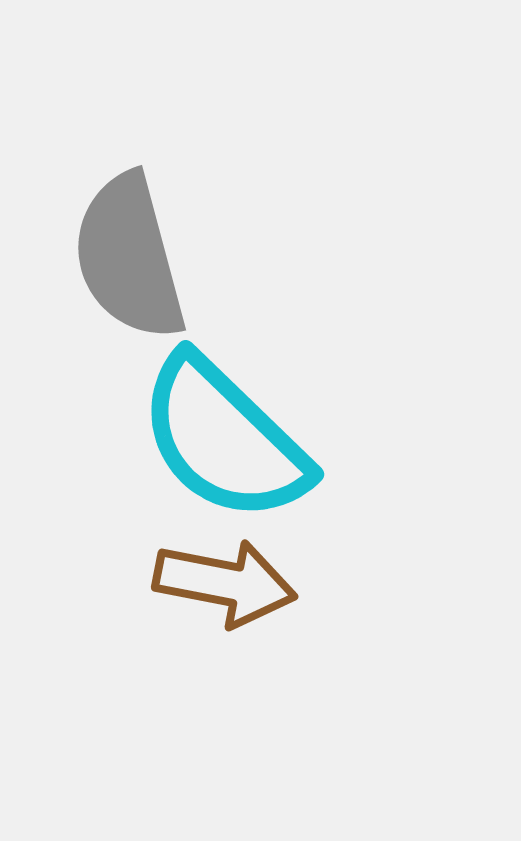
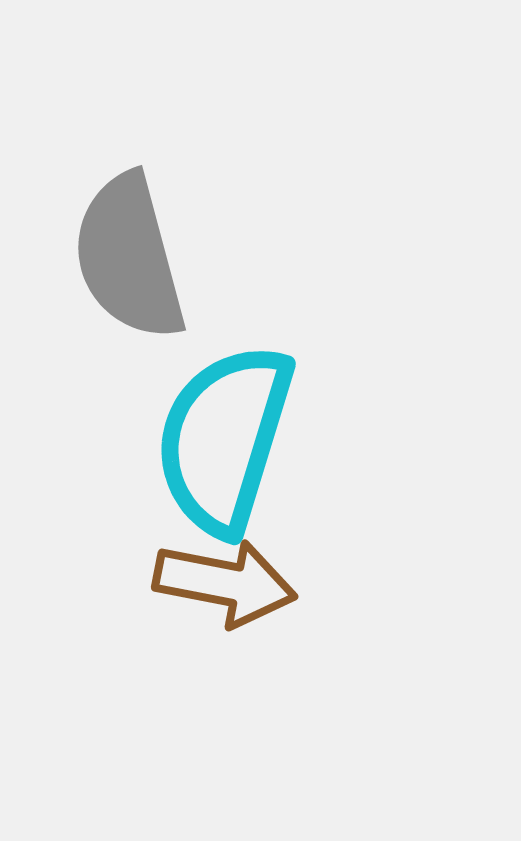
cyan semicircle: rotated 63 degrees clockwise
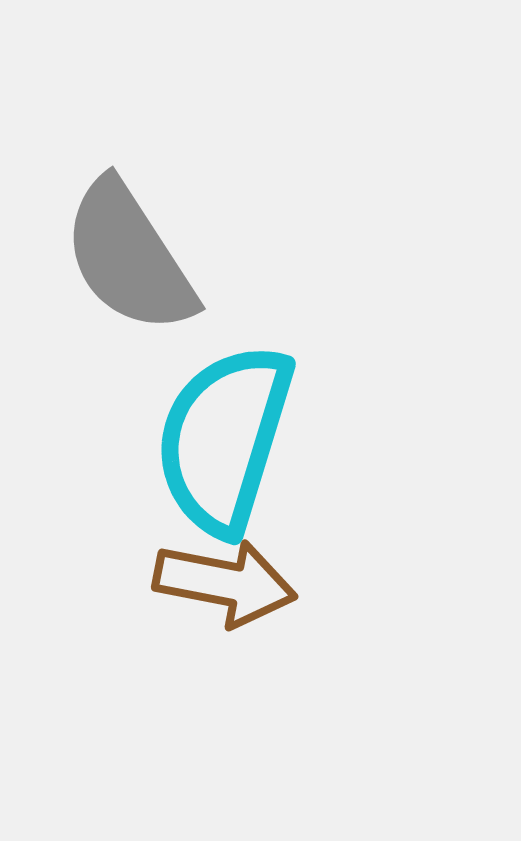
gray semicircle: rotated 18 degrees counterclockwise
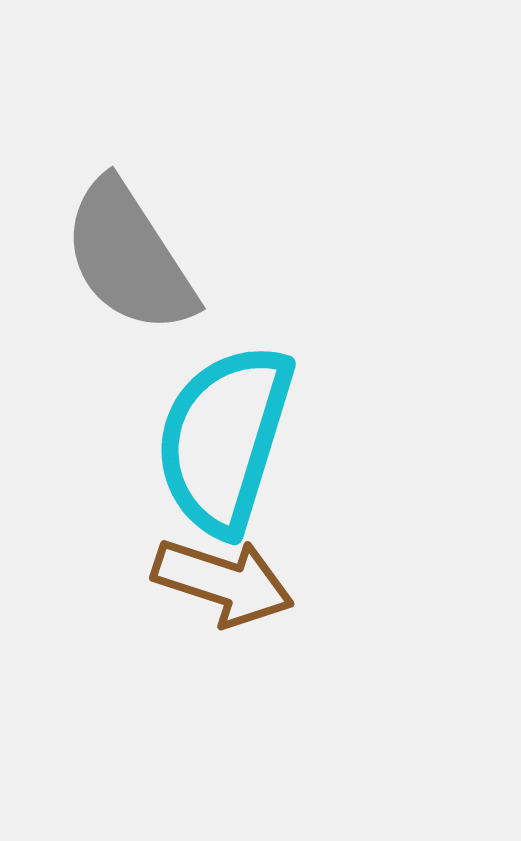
brown arrow: moved 2 px left, 1 px up; rotated 7 degrees clockwise
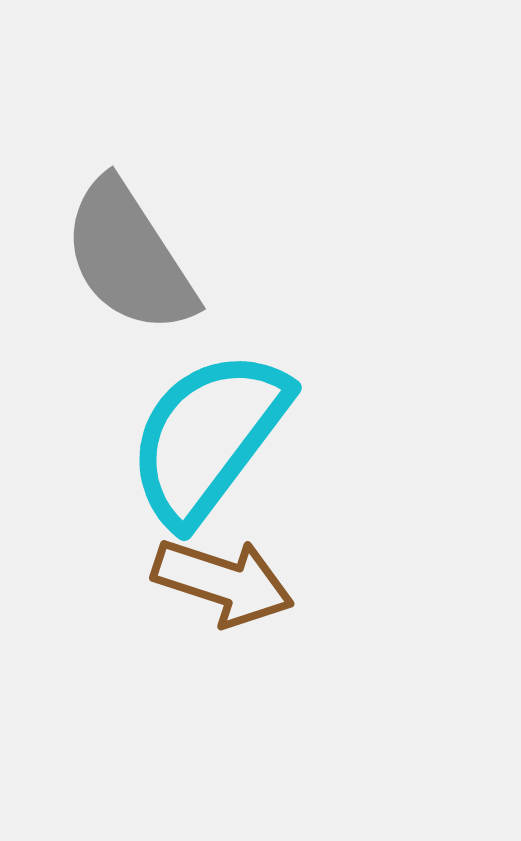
cyan semicircle: moved 16 px left, 2 px up; rotated 20 degrees clockwise
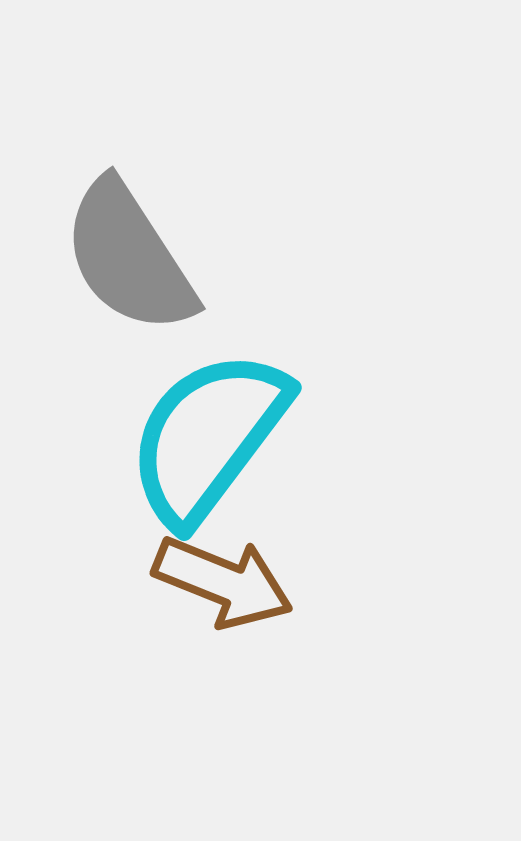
brown arrow: rotated 4 degrees clockwise
